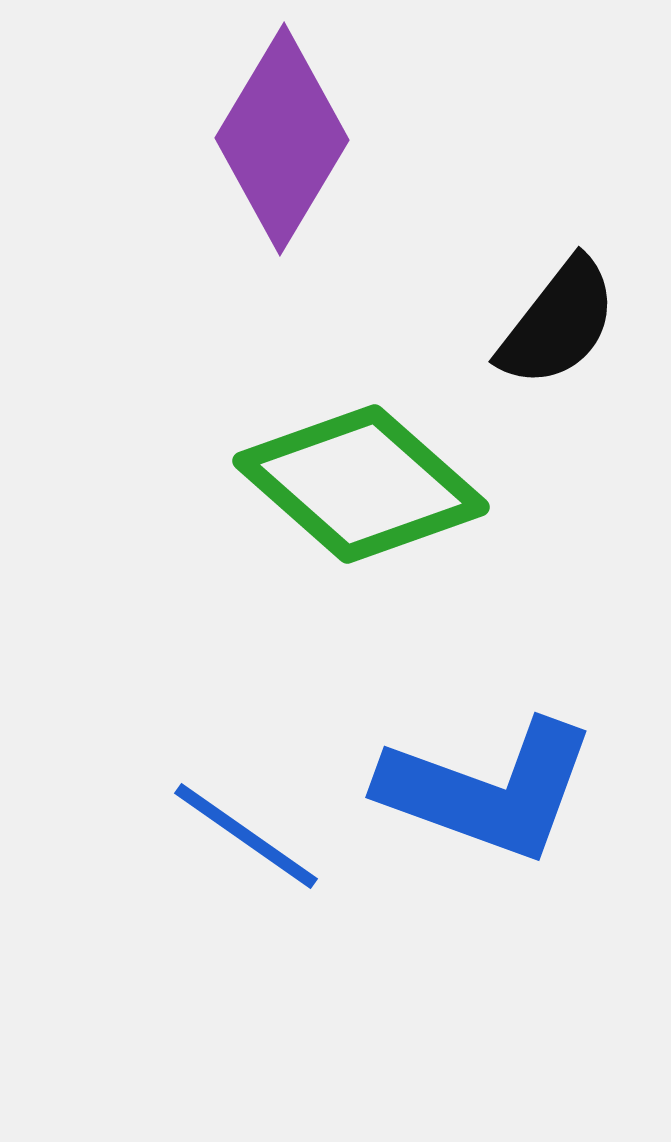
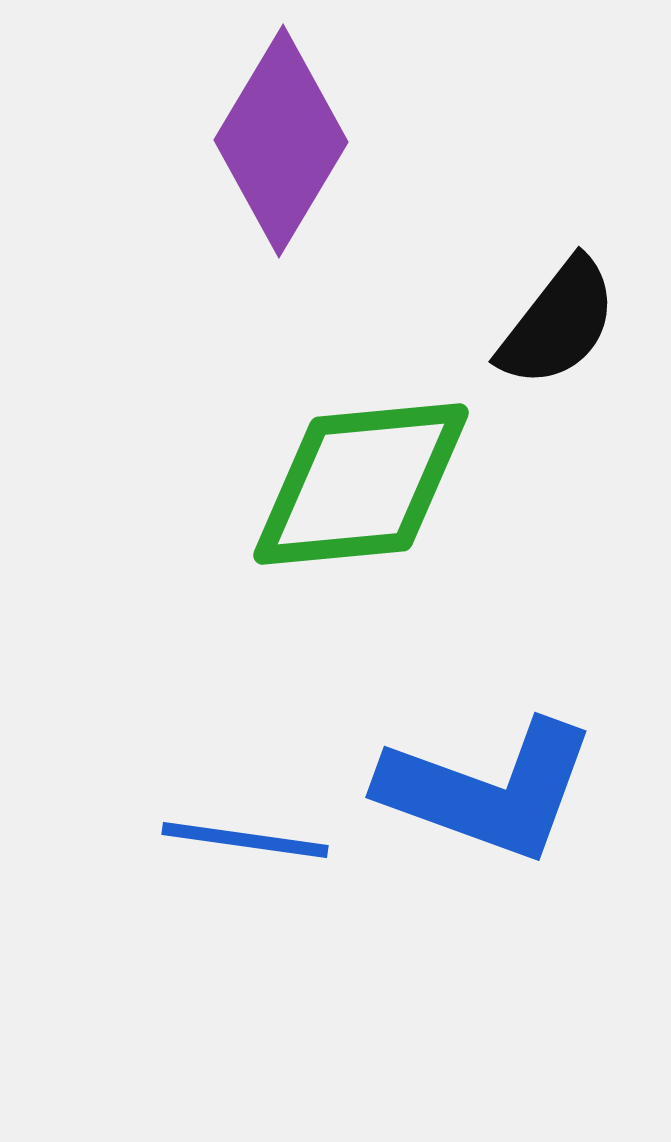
purple diamond: moved 1 px left, 2 px down
green diamond: rotated 47 degrees counterclockwise
blue line: moved 1 px left, 4 px down; rotated 27 degrees counterclockwise
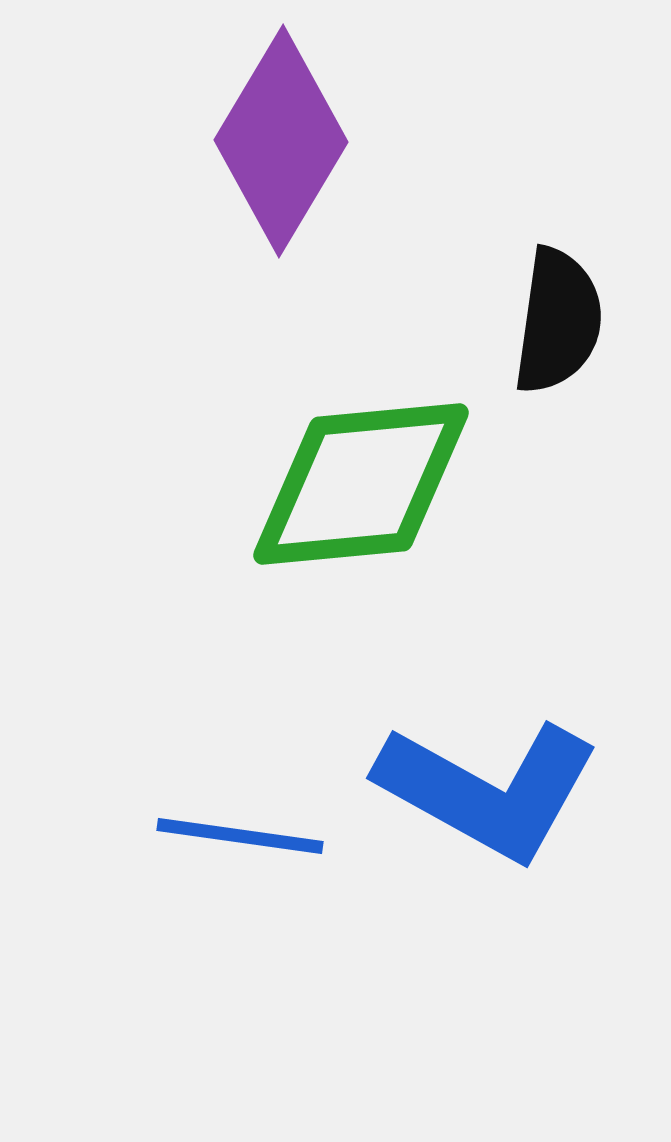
black semicircle: moved 2 px up; rotated 30 degrees counterclockwise
blue L-shape: rotated 9 degrees clockwise
blue line: moved 5 px left, 4 px up
